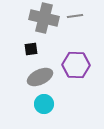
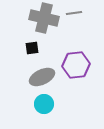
gray line: moved 1 px left, 3 px up
black square: moved 1 px right, 1 px up
purple hexagon: rotated 8 degrees counterclockwise
gray ellipse: moved 2 px right
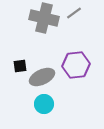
gray line: rotated 28 degrees counterclockwise
black square: moved 12 px left, 18 px down
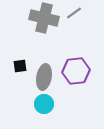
purple hexagon: moved 6 px down
gray ellipse: moved 2 px right; rotated 55 degrees counterclockwise
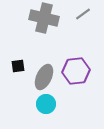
gray line: moved 9 px right, 1 px down
black square: moved 2 px left
gray ellipse: rotated 15 degrees clockwise
cyan circle: moved 2 px right
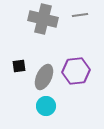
gray line: moved 3 px left, 1 px down; rotated 28 degrees clockwise
gray cross: moved 1 px left, 1 px down
black square: moved 1 px right
cyan circle: moved 2 px down
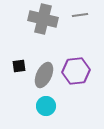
gray ellipse: moved 2 px up
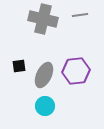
cyan circle: moved 1 px left
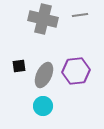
cyan circle: moved 2 px left
